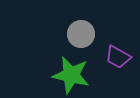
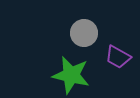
gray circle: moved 3 px right, 1 px up
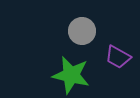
gray circle: moved 2 px left, 2 px up
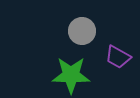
green star: rotated 12 degrees counterclockwise
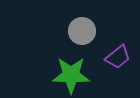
purple trapezoid: rotated 68 degrees counterclockwise
